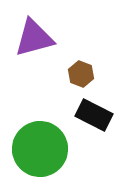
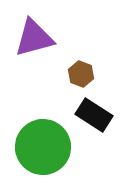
black rectangle: rotated 6 degrees clockwise
green circle: moved 3 px right, 2 px up
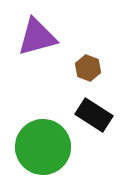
purple triangle: moved 3 px right, 1 px up
brown hexagon: moved 7 px right, 6 px up
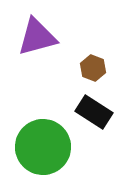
brown hexagon: moved 5 px right
black rectangle: moved 3 px up
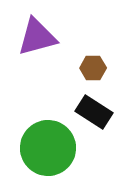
brown hexagon: rotated 20 degrees counterclockwise
green circle: moved 5 px right, 1 px down
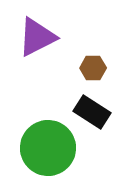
purple triangle: rotated 12 degrees counterclockwise
black rectangle: moved 2 px left
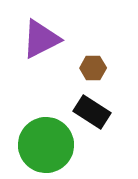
purple triangle: moved 4 px right, 2 px down
green circle: moved 2 px left, 3 px up
